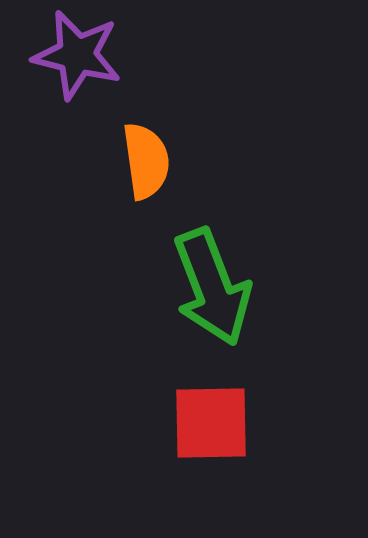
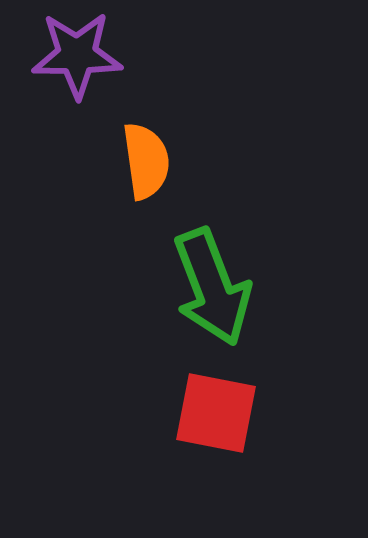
purple star: rotated 14 degrees counterclockwise
red square: moved 5 px right, 10 px up; rotated 12 degrees clockwise
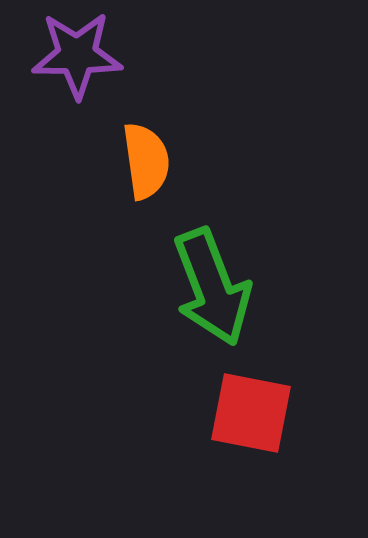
red square: moved 35 px right
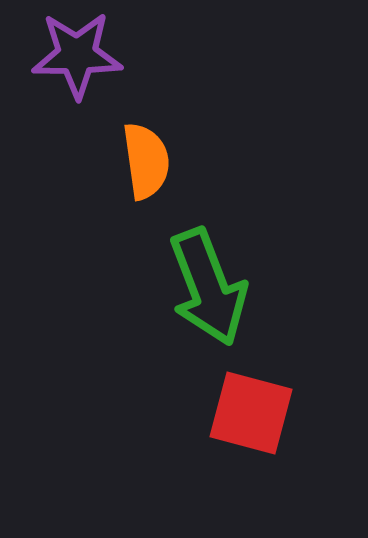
green arrow: moved 4 px left
red square: rotated 4 degrees clockwise
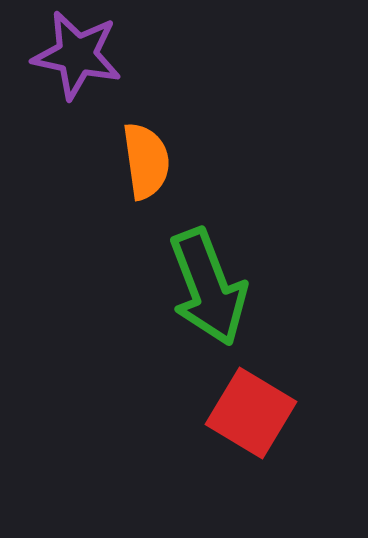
purple star: rotated 12 degrees clockwise
red square: rotated 16 degrees clockwise
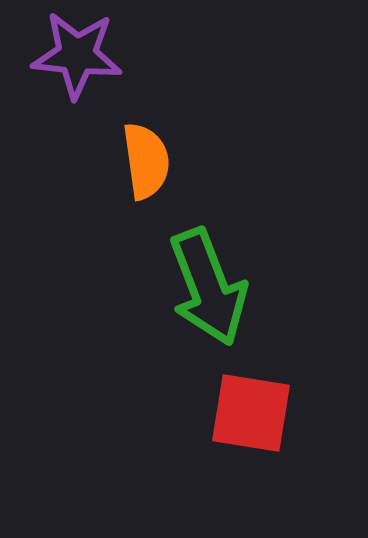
purple star: rotated 6 degrees counterclockwise
red square: rotated 22 degrees counterclockwise
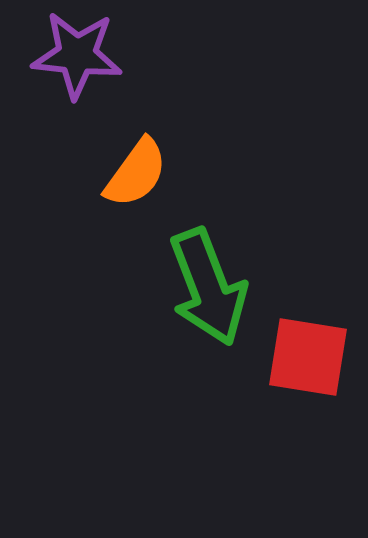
orange semicircle: moved 10 px left, 12 px down; rotated 44 degrees clockwise
red square: moved 57 px right, 56 px up
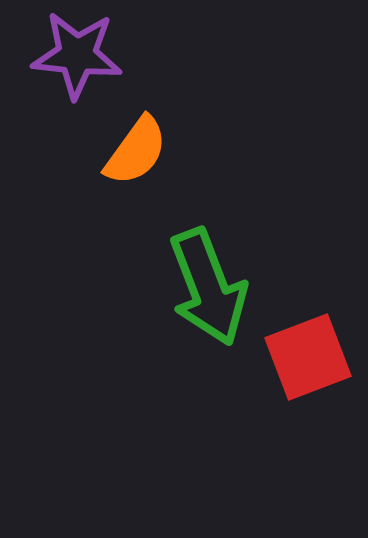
orange semicircle: moved 22 px up
red square: rotated 30 degrees counterclockwise
